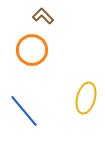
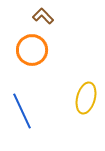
blue line: moved 2 px left; rotated 15 degrees clockwise
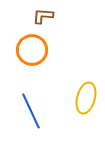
brown L-shape: rotated 40 degrees counterclockwise
blue line: moved 9 px right
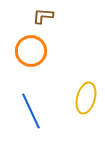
orange circle: moved 1 px left, 1 px down
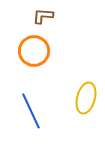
orange circle: moved 3 px right
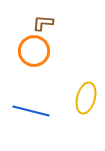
brown L-shape: moved 7 px down
blue line: rotated 51 degrees counterclockwise
